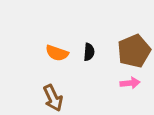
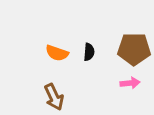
brown pentagon: moved 2 px up; rotated 24 degrees clockwise
brown arrow: moved 1 px right, 1 px up
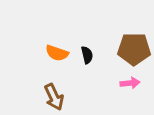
black semicircle: moved 2 px left, 3 px down; rotated 18 degrees counterclockwise
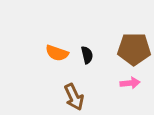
brown arrow: moved 20 px right
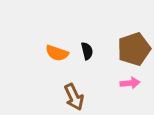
brown pentagon: rotated 20 degrees counterclockwise
black semicircle: moved 4 px up
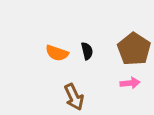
brown pentagon: rotated 20 degrees counterclockwise
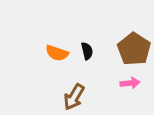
brown arrow: rotated 56 degrees clockwise
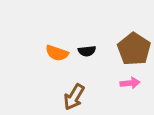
black semicircle: rotated 96 degrees clockwise
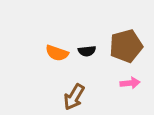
brown pentagon: moved 8 px left, 3 px up; rotated 24 degrees clockwise
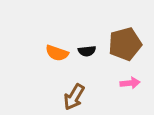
brown pentagon: moved 1 px left, 2 px up
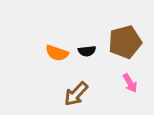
brown pentagon: moved 2 px up
pink arrow: rotated 66 degrees clockwise
brown arrow: moved 2 px right, 3 px up; rotated 12 degrees clockwise
